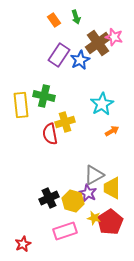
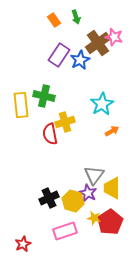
gray triangle: rotated 25 degrees counterclockwise
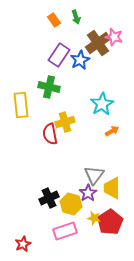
green cross: moved 5 px right, 9 px up
purple star: rotated 12 degrees clockwise
yellow hexagon: moved 2 px left, 3 px down
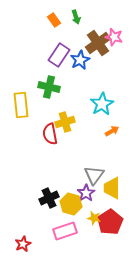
purple star: moved 2 px left
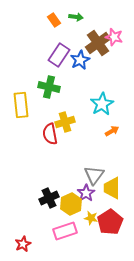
green arrow: rotated 64 degrees counterclockwise
yellow hexagon: rotated 20 degrees clockwise
yellow star: moved 3 px left
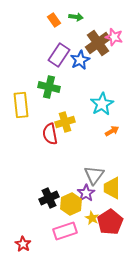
yellow star: moved 1 px right; rotated 16 degrees clockwise
red star: rotated 14 degrees counterclockwise
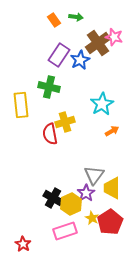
black cross: moved 4 px right; rotated 36 degrees counterclockwise
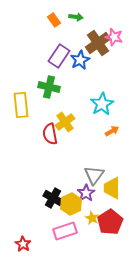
purple rectangle: moved 1 px down
yellow cross: rotated 18 degrees counterclockwise
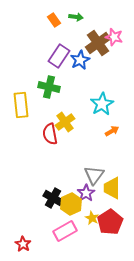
pink rectangle: rotated 10 degrees counterclockwise
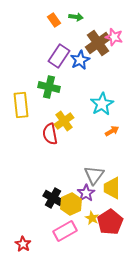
yellow cross: moved 1 px left, 1 px up
